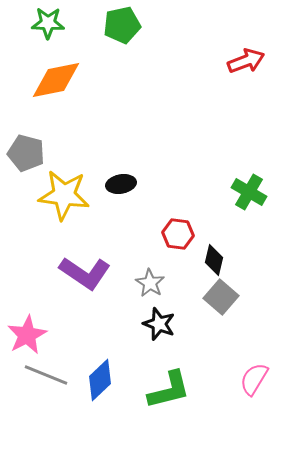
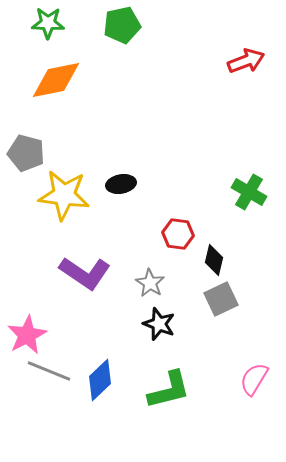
gray square: moved 2 px down; rotated 24 degrees clockwise
gray line: moved 3 px right, 4 px up
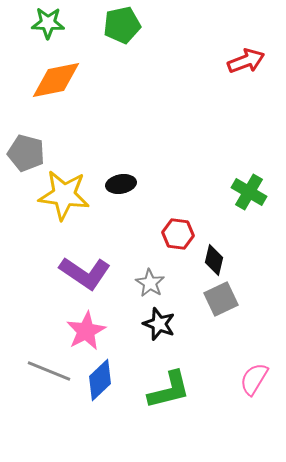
pink star: moved 59 px right, 4 px up
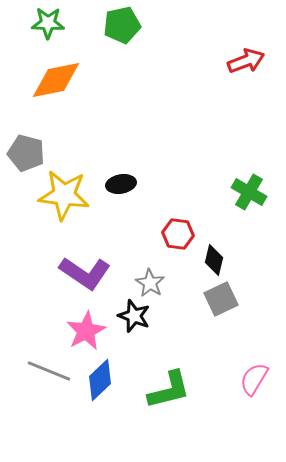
black star: moved 25 px left, 8 px up
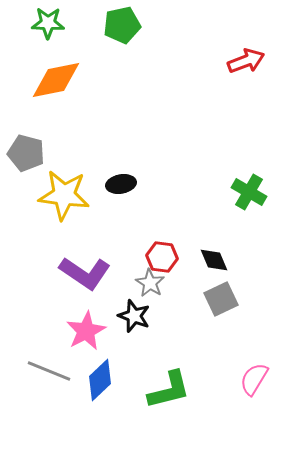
red hexagon: moved 16 px left, 23 px down
black diamond: rotated 36 degrees counterclockwise
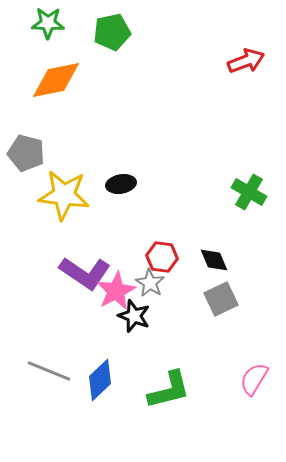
green pentagon: moved 10 px left, 7 px down
pink star: moved 30 px right, 40 px up
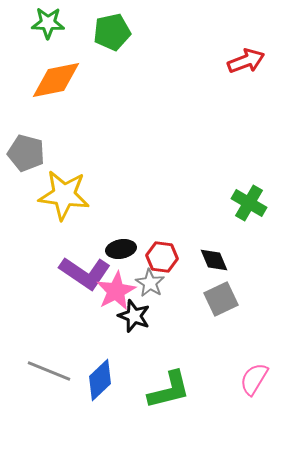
black ellipse: moved 65 px down
green cross: moved 11 px down
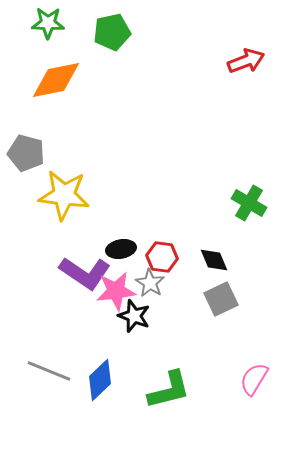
pink star: rotated 21 degrees clockwise
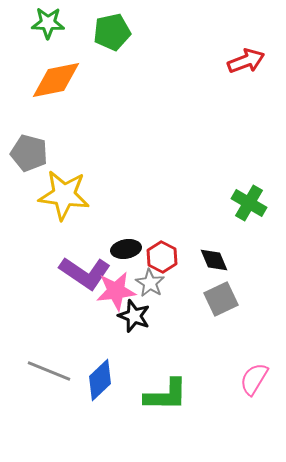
gray pentagon: moved 3 px right
black ellipse: moved 5 px right
red hexagon: rotated 20 degrees clockwise
green L-shape: moved 3 px left, 5 px down; rotated 15 degrees clockwise
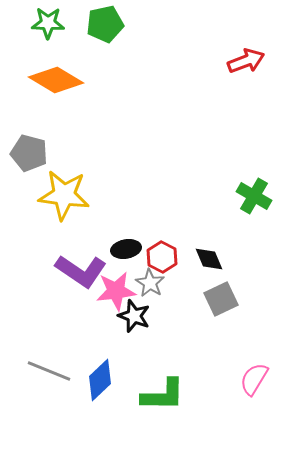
green pentagon: moved 7 px left, 8 px up
orange diamond: rotated 42 degrees clockwise
green cross: moved 5 px right, 7 px up
black diamond: moved 5 px left, 1 px up
purple L-shape: moved 4 px left, 2 px up
green L-shape: moved 3 px left
